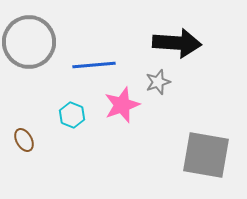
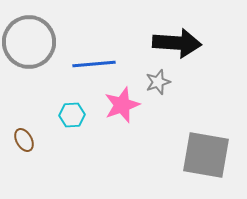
blue line: moved 1 px up
cyan hexagon: rotated 25 degrees counterclockwise
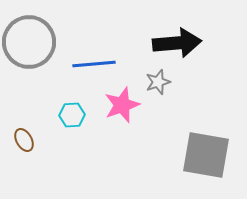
black arrow: rotated 9 degrees counterclockwise
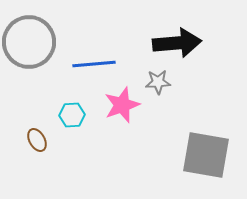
gray star: rotated 15 degrees clockwise
brown ellipse: moved 13 px right
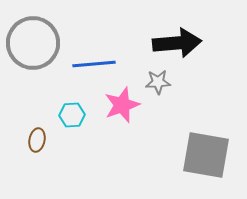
gray circle: moved 4 px right, 1 px down
brown ellipse: rotated 40 degrees clockwise
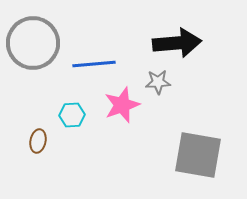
brown ellipse: moved 1 px right, 1 px down
gray square: moved 8 px left
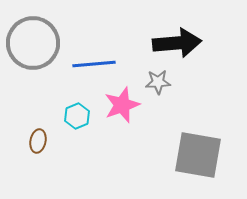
cyan hexagon: moved 5 px right, 1 px down; rotated 20 degrees counterclockwise
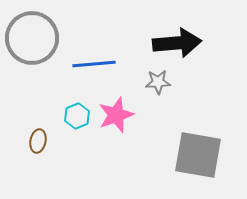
gray circle: moved 1 px left, 5 px up
pink star: moved 6 px left, 10 px down
